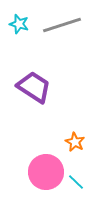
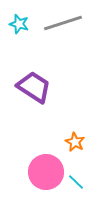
gray line: moved 1 px right, 2 px up
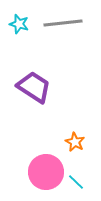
gray line: rotated 12 degrees clockwise
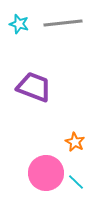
purple trapezoid: rotated 12 degrees counterclockwise
pink circle: moved 1 px down
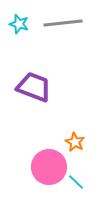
pink circle: moved 3 px right, 6 px up
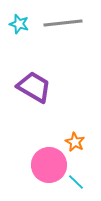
purple trapezoid: rotated 9 degrees clockwise
pink circle: moved 2 px up
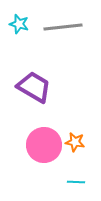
gray line: moved 4 px down
orange star: rotated 18 degrees counterclockwise
pink circle: moved 5 px left, 20 px up
cyan line: rotated 42 degrees counterclockwise
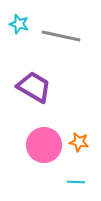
gray line: moved 2 px left, 9 px down; rotated 18 degrees clockwise
orange star: moved 4 px right
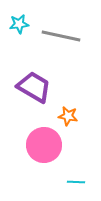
cyan star: rotated 24 degrees counterclockwise
orange star: moved 11 px left, 26 px up
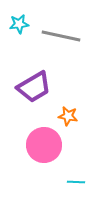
purple trapezoid: rotated 120 degrees clockwise
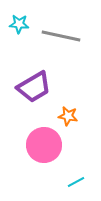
cyan star: rotated 12 degrees clockwise
cyan line: rotated 30 degrees counterclockwise
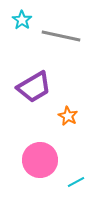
cyan star: moved 3 px right, 4 px up; rotated 30 degrees clockwise
orange star: rotated 18 degrees clockwise
pink circle: moved 4 px left, 15 px down
